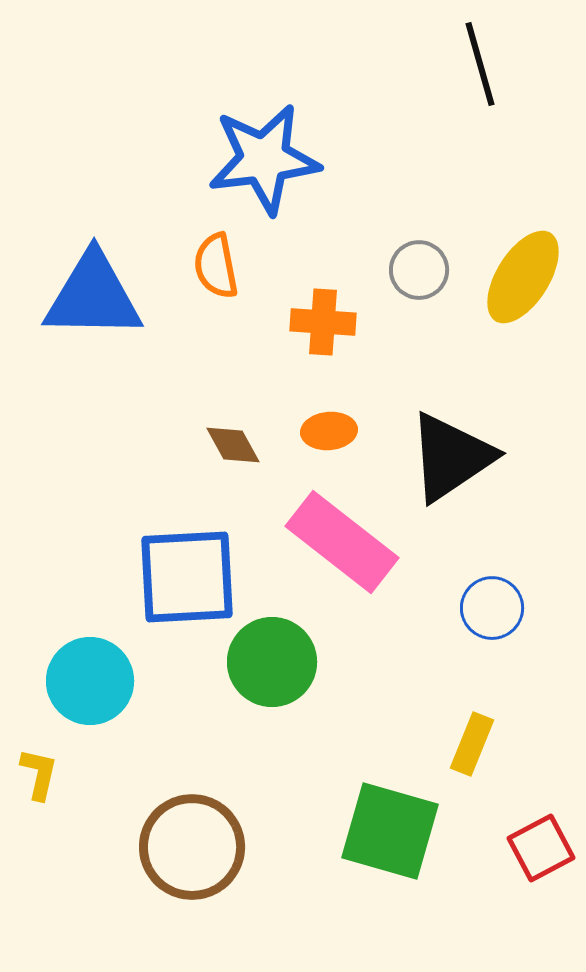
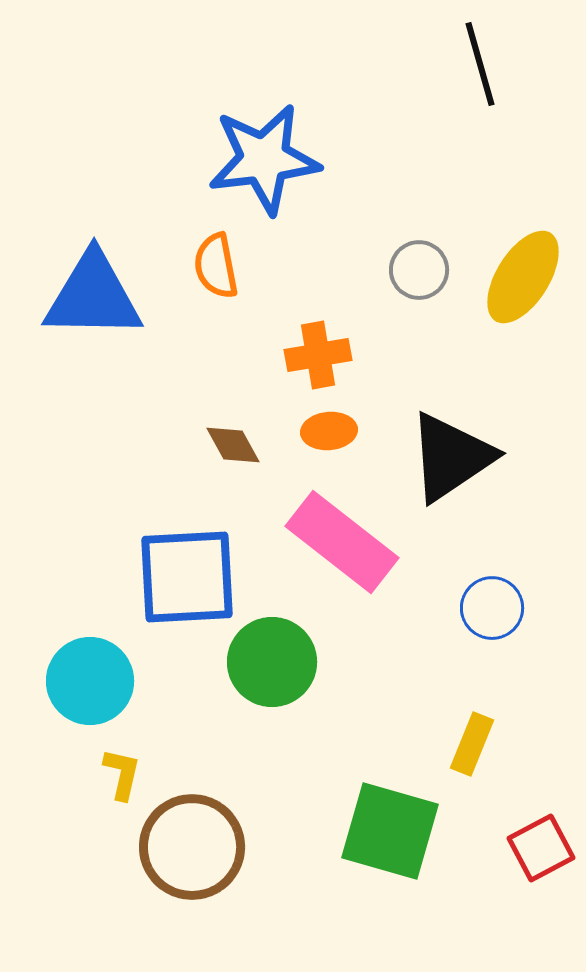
orange cross: moved 5 px left, 33 px down; rotated 14 degrees counterclockwise
yellow L-shape: moved 83 px right
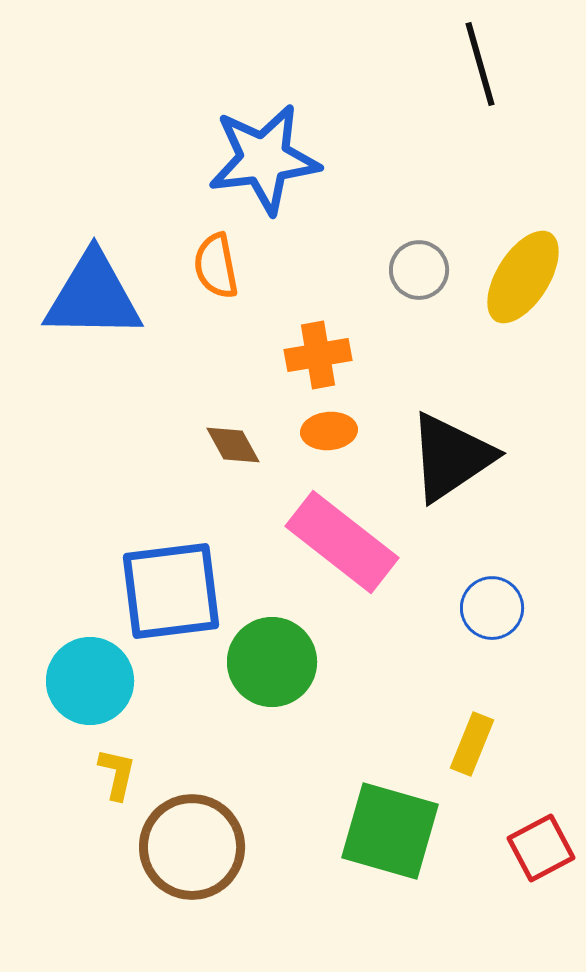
blue square: moved 16 px left, 14 px down; rotated 4 degrees counterclockwise
yellow L-shape: moved 5 px left
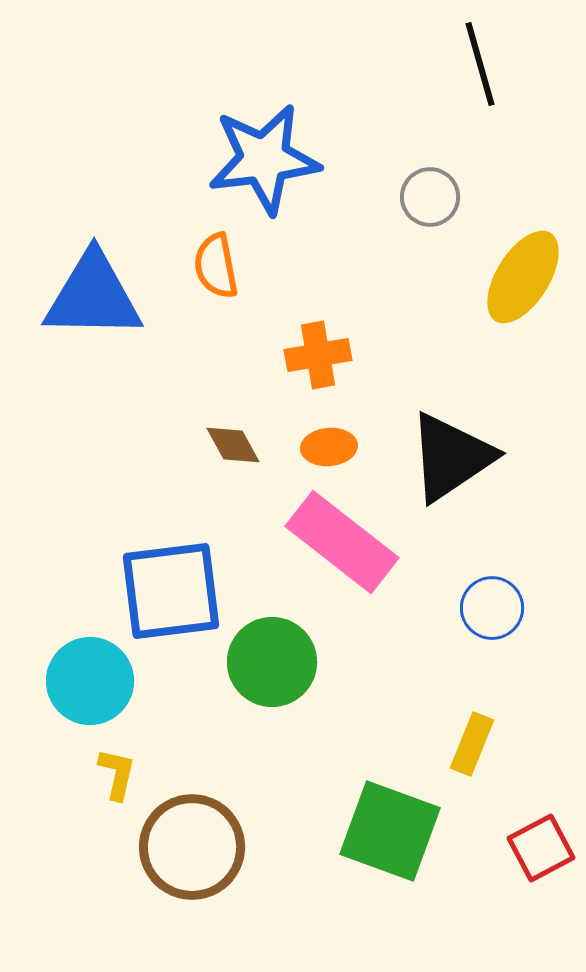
gray circle: moved 11 px right, 73 px up
orange ellipse: moved 16 px down
green square: rotated 4 degrees clockwise
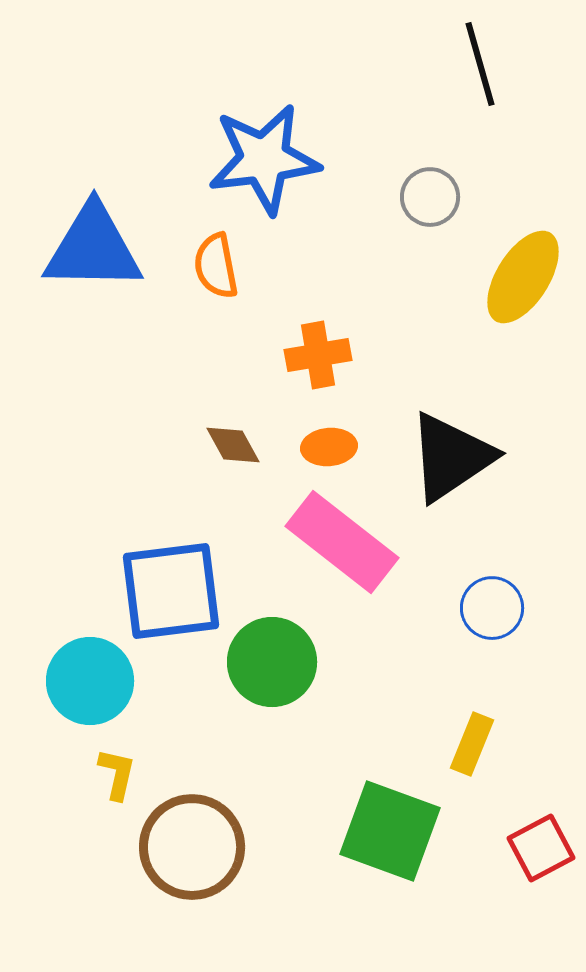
blue triangle: moved 48 px up
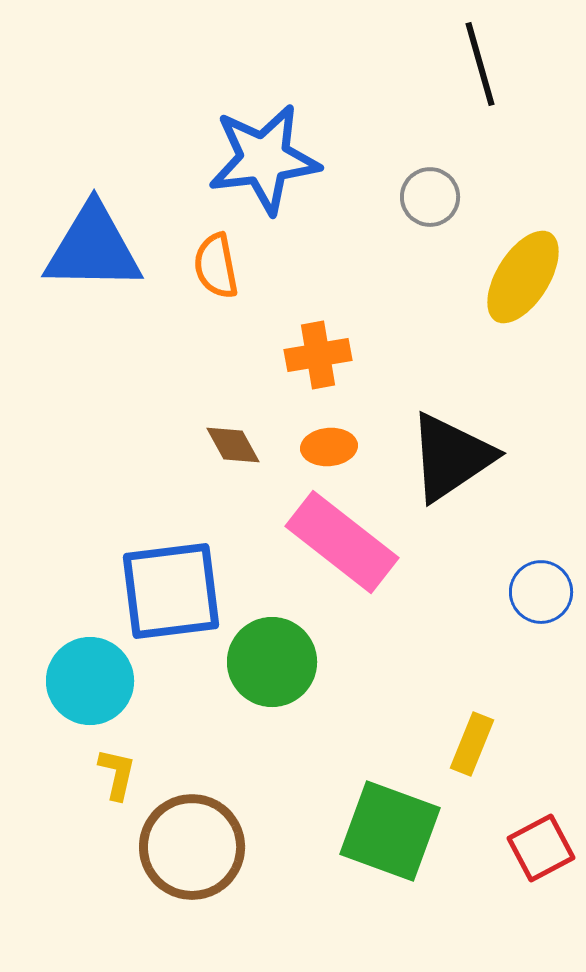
blue circle: moved 49 px right, 16 px up
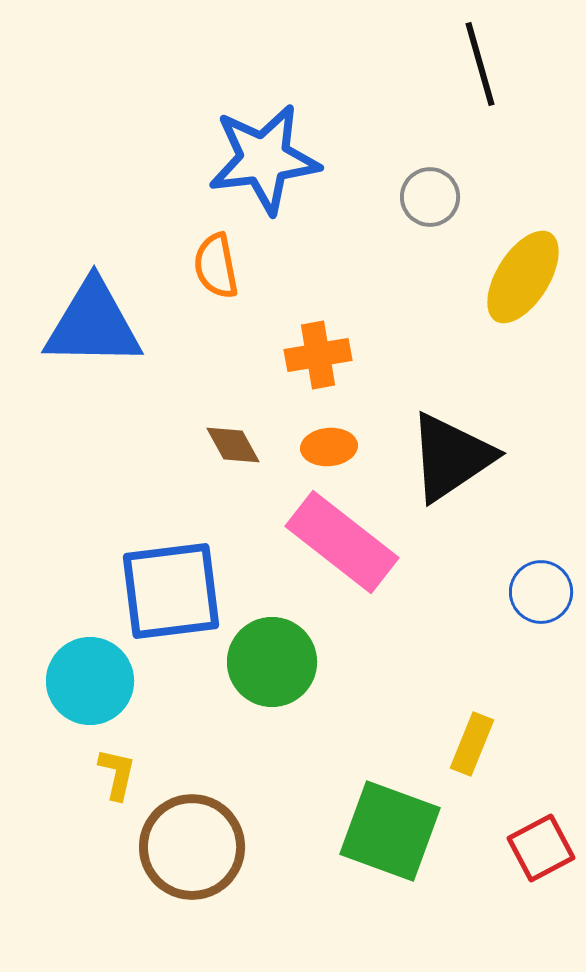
blue triangle: moved 76 px down
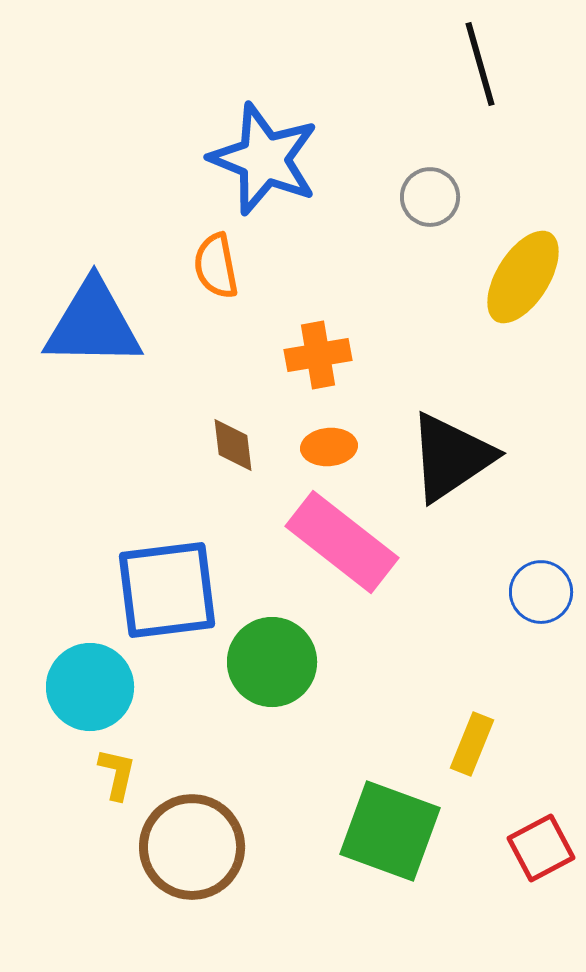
blue star: rotated 29 degrees clockwise
brown diamond: rotated 22 degrees clockwise
blue square: moved 4 px left, 1 px up
cyan circle: moved 6 px down
